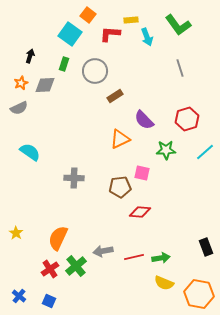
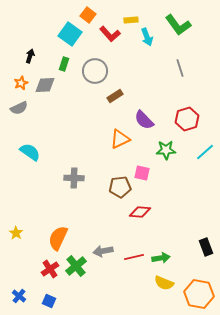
red L-shape: rotated 135 degrees counterclockwise
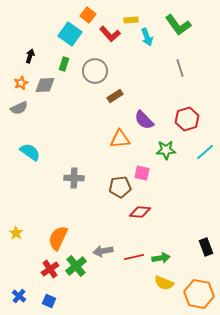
orange triangle: rotated 20 degrees clockwise
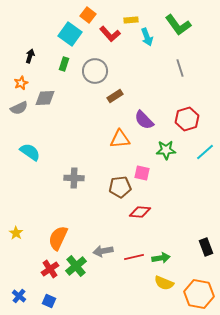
gray diamond: moved 13 px down
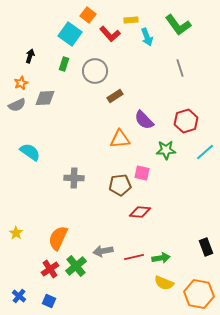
gray semicircle: moved 2 px left, 3 px up
red hexagon: moved 1 px left, 2 px down
brown pentagon: moved 2 px up
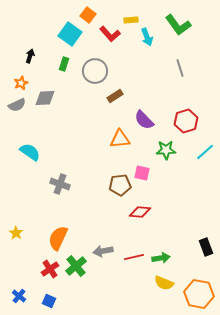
gray cross: moved 14 px left, 6 px down; rotated 18 degrees clockwise
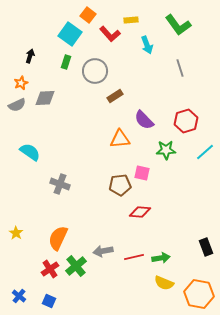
cyan arrow: moved 8 px down
green rectangle: moved 2 px right, 2 px up
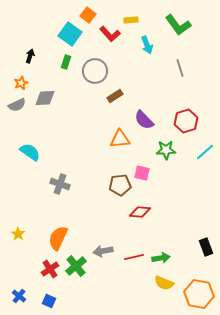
yellow star: moved 2 px right, 1 px down
